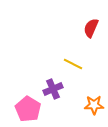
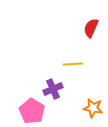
yellow line: rotated 30 degrees counterclockwise
orange star: moved 1 px left, 3 px down; rotated 12 degrees clockwise
pink pentagon: moved 4 px right, 2 px down
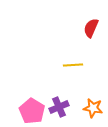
yellow line: moved 1 px down
purple cross: moved 6 px right, 18 px down
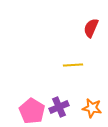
orange star: moved 1 px left
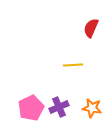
pink pentagon: moved 1 px left, 3 px up; rotated 15 degrees clockwise
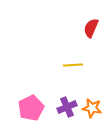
purple cross: moved 8 px right
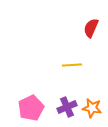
yellow line: moved 1 px left
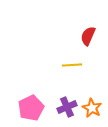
red semicircle: moved 3 px left, 8 px down
orange star: rotated 18 degrees clockwise
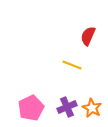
yellow line: rotated 24 degrees clockwise
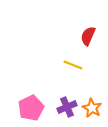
yellow line: moved 1 px right
